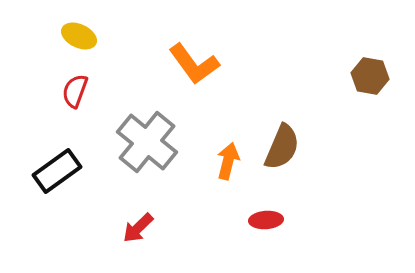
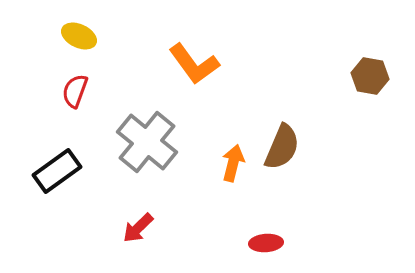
orange arrow: moved 5 px right, 2 px down
red ellipse: moved 23 px down
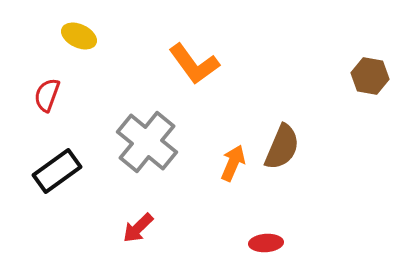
red semicircle: moved 28 px left, 4 px down
orange arrow: rotated 9 degrees clockwise
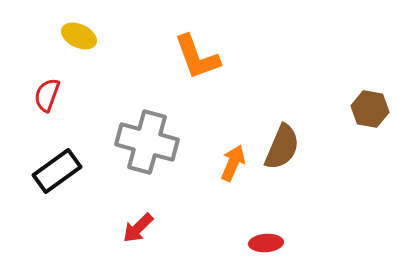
orange L-shape: moved 3 px right, 7 px up; rotated 16 degrees clockwise
brown hexagon: moved 33 px down
gray cross: rotated 24 degrees counterclockwise
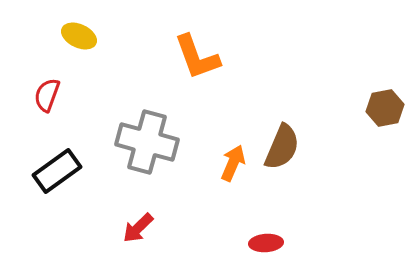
brown hexagon: moved 15 px right, 1 px up; rotated 21 degrees counterclockwise
